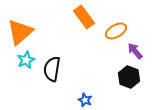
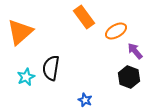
cyan star: moved 17 px down
black semicircle: moved 1 px left, 1 px up
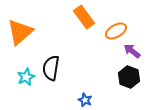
purple arrow: moved 3 px left; rotated 12 degrees counterclockwise
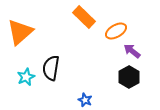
orange rectangle: rotated 10 degrees counterclockwise
black hexagon: rotated 10 degrees clockwise
